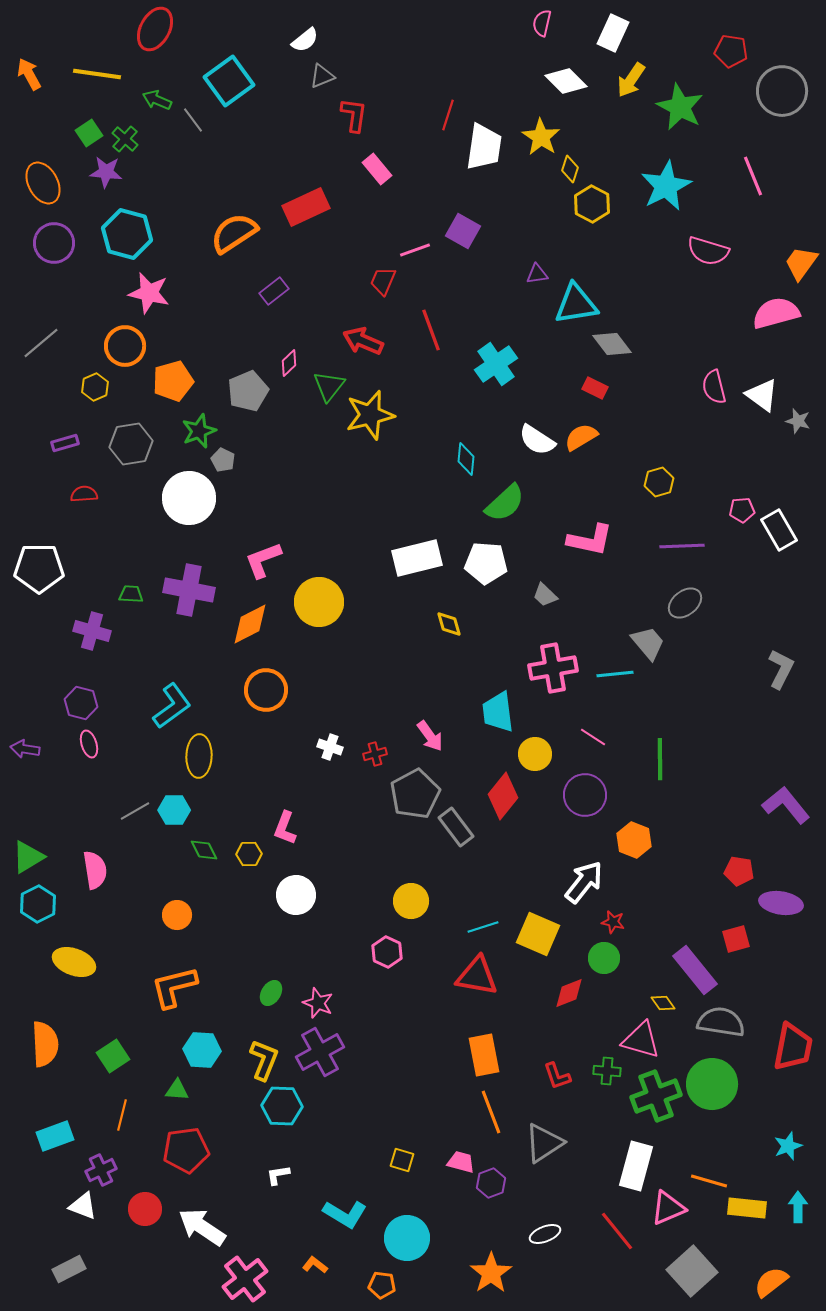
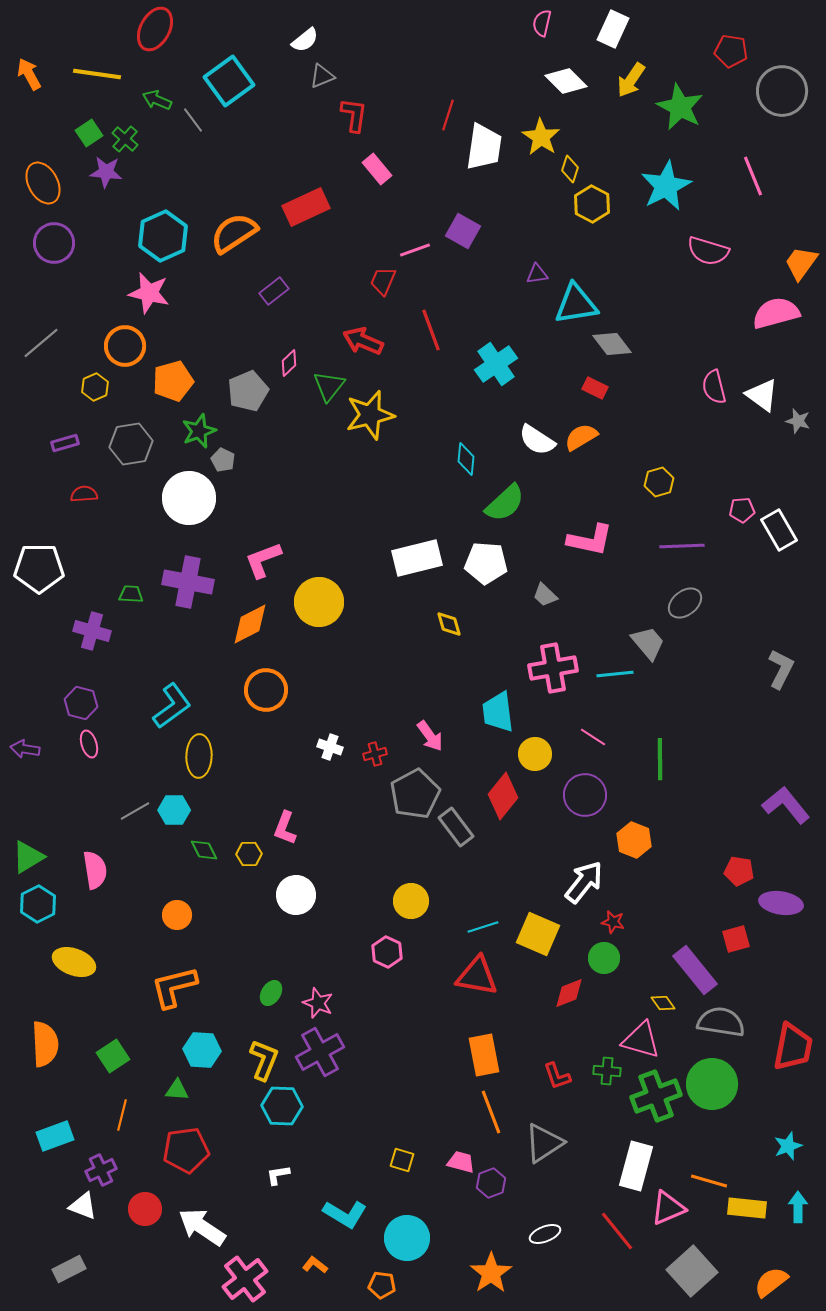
white rectangle at (613, 33): moved 4 px up
cyan hexagon at (127, 234): moved 36 px right, 2 px down; rotated 21 degrees clockwise
purple cross at (189, 590): moved 1 px left, 8 px up
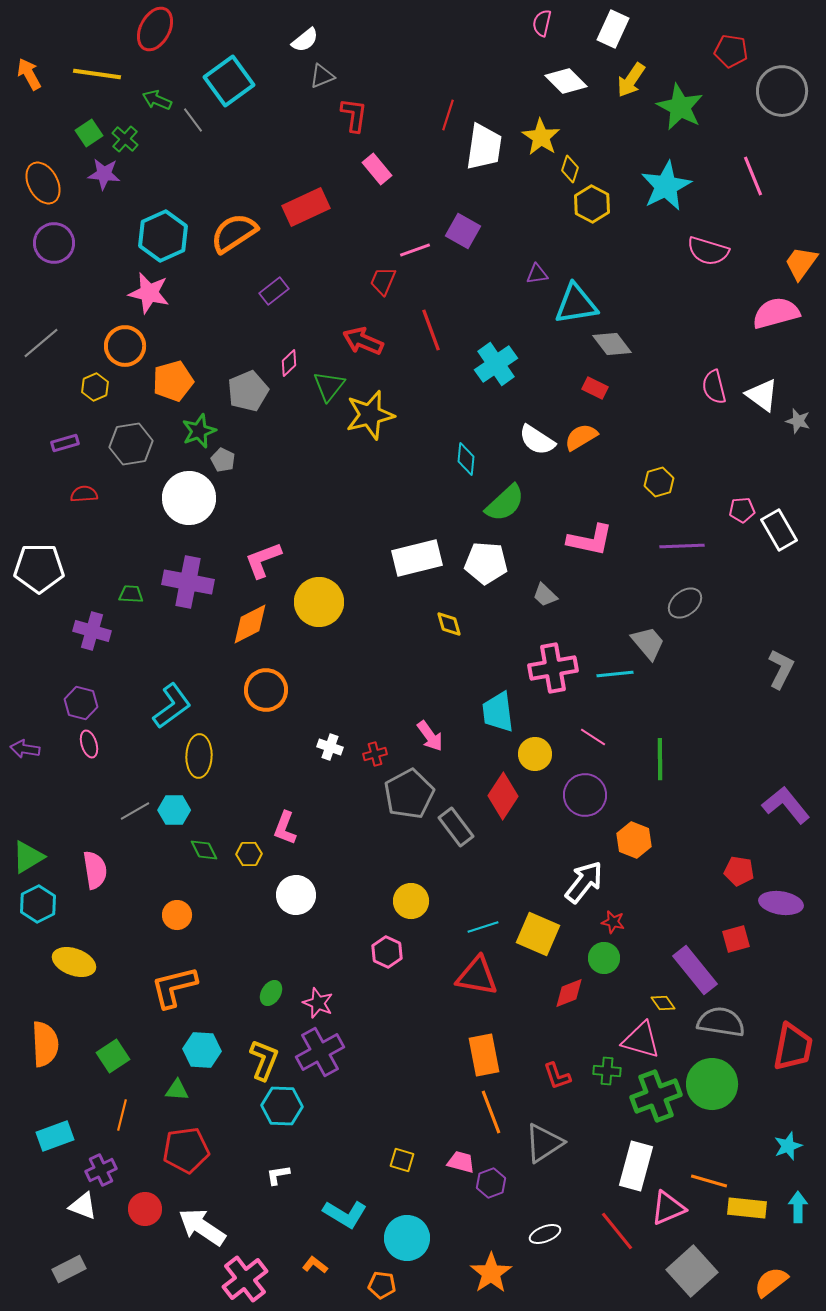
purple star at (106, 172): moved 2 px left, 2 px down
gray pentagon at (415, 794): moved 6 px left
red diamond at (503, 796): rotated 6 degrees counterclockwise
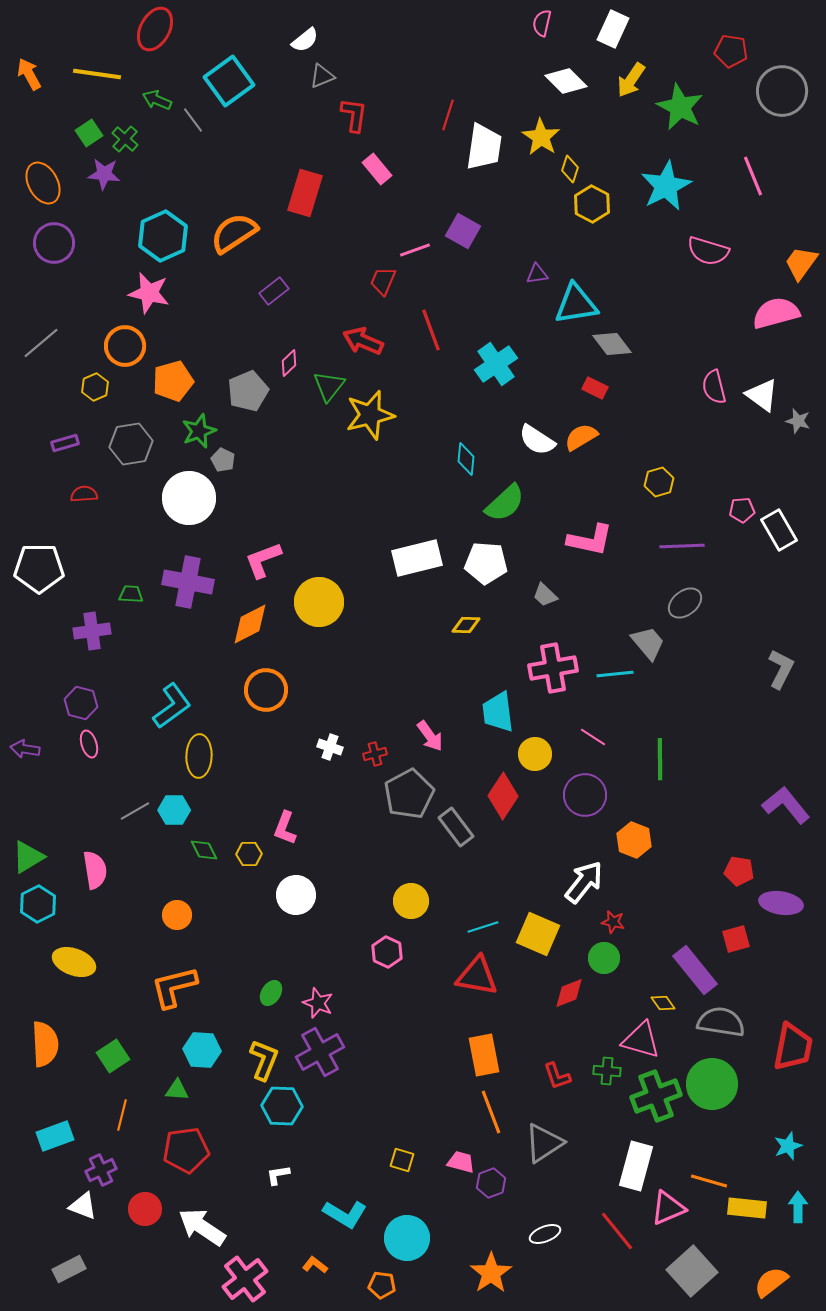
red rectangle at (306, 207): moved 1 px left, 14 px up; rotated 48 degrees counterclockwise
yellow diamond at (449, 624): moved 17 px right, 1 px down; rotated 72 degrees counterclockwise
purple cross at (92, 631): rotated 24 degrees counterclockwise
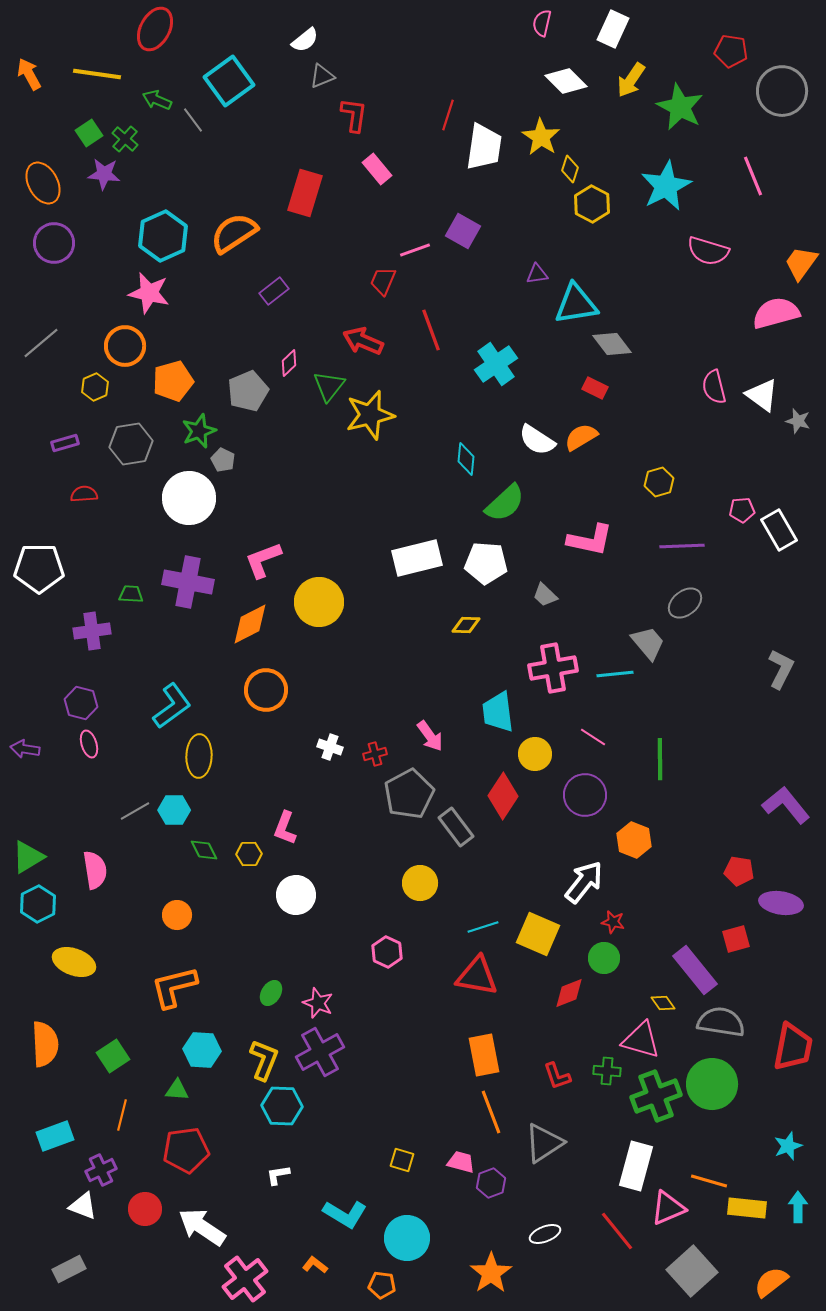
yellow circle at (411, 901): moved 9 px right, 18 px up
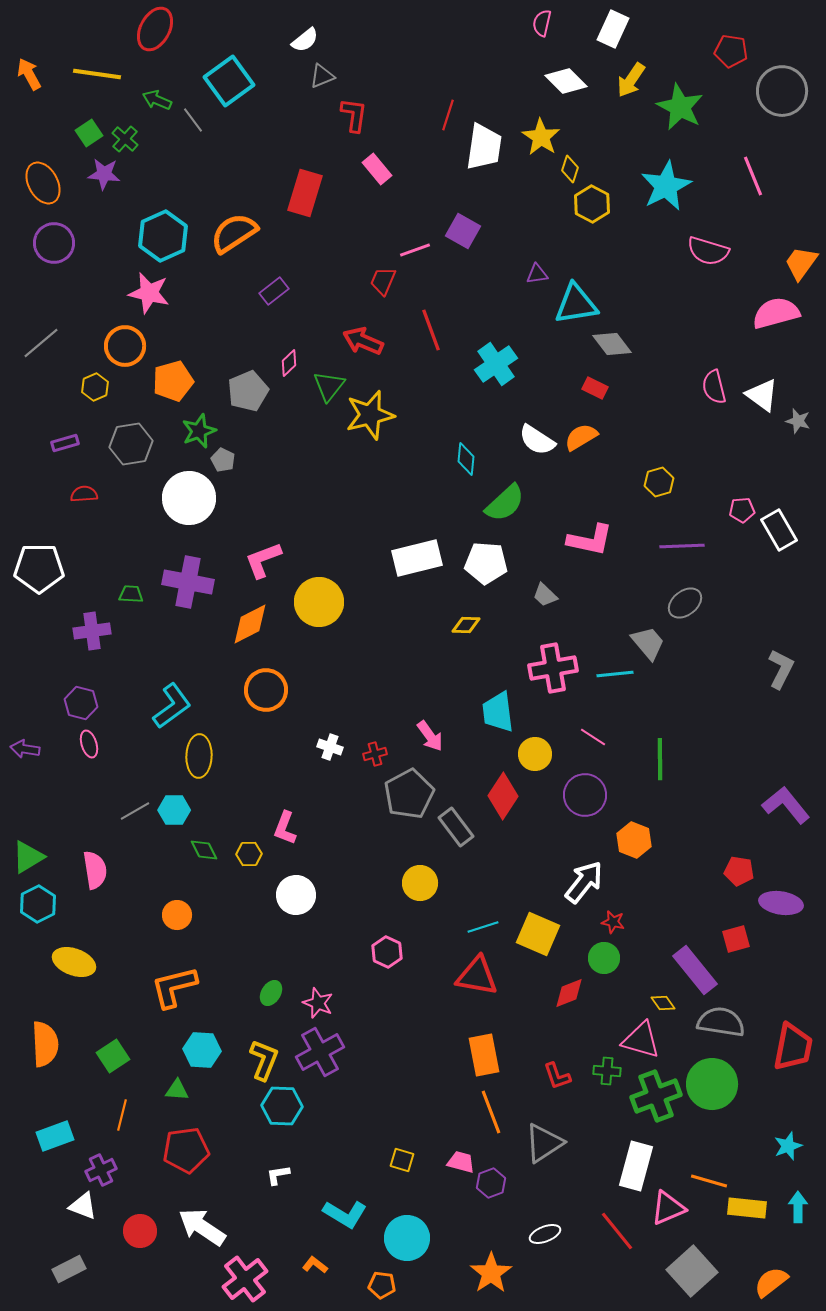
red circle at (145, 1209): moved 5 px left, 22 px down
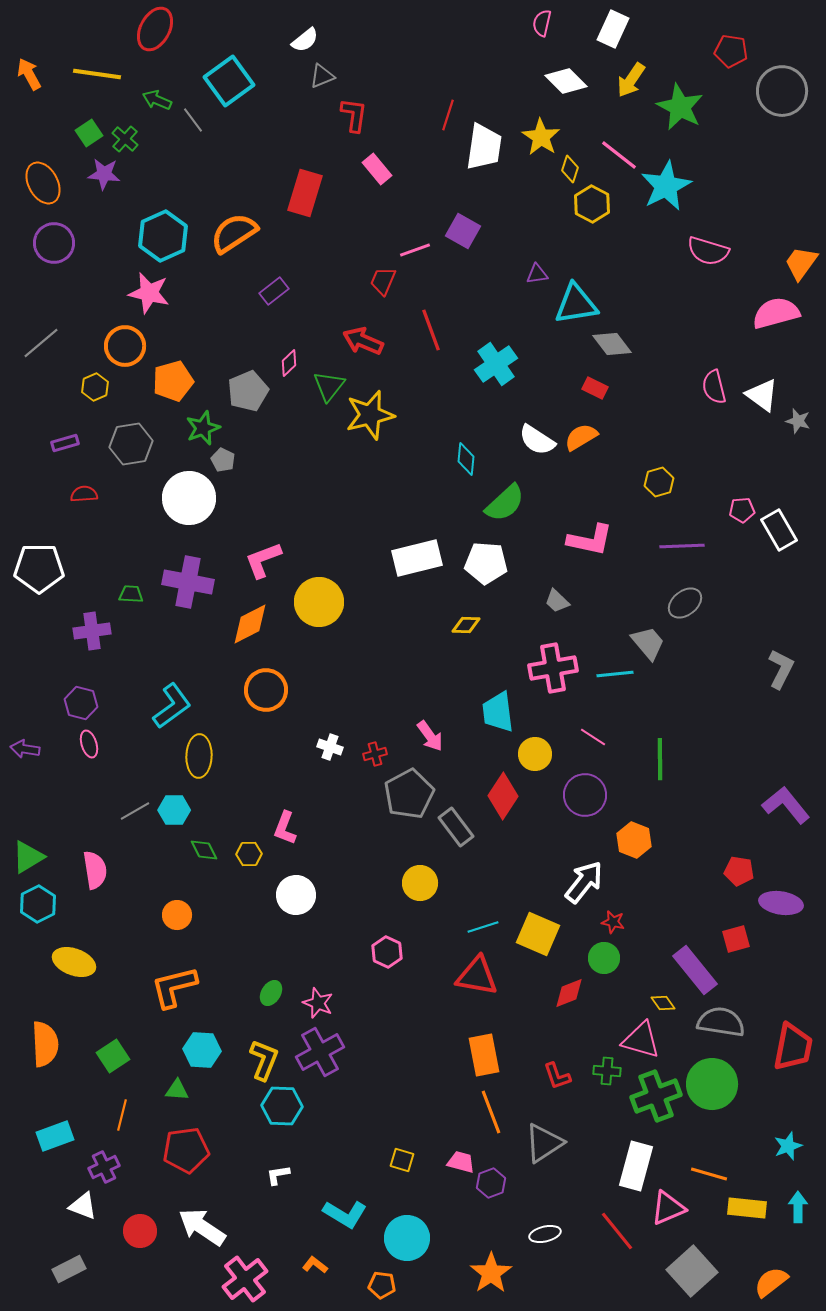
pink line at (753, 176): moved 134 px left, 21 px up; rotated 30 degrees counterclockwise
green star at (199, 431): moved 4 px right, 3 px up
gray trapezoid at (545, 595): moved 12 px right, 6 px down
purple cross at (101, 1170): moved 3 px right, 3 px up
orange line at (709, 1181): moved 7 px up
white ellipse at (545, 1234): rotated 8 degrees clockwise
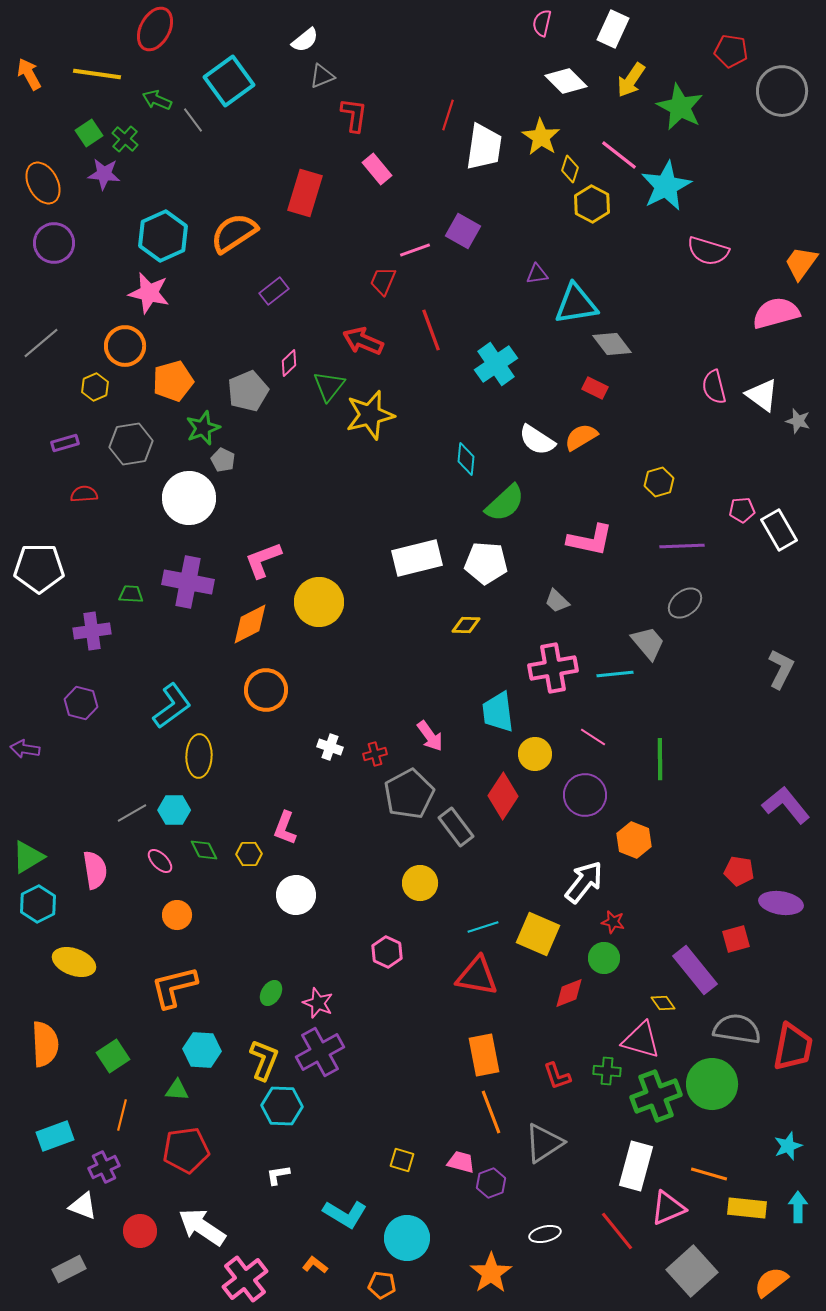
pink ellipse at (89, 744): moved 71 px right, 117 px down; rotated 28 degrees counterclockwise
gray line at (135, 811): moved 3 px left, 2 px down
gray semicircle at (721, 1022): moved 16 px right, 7 px down
